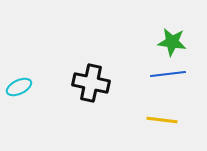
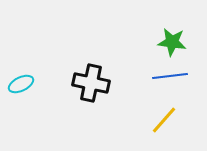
blue line: moved 2 px right, 2 px down
cyan ellipse: moved 2 px right, 3 px up
yellow line: moved 2 px right; rotated 56 degrees counterclockwise
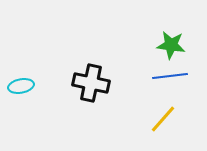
green star: moved 1 px left, 3 px down
cyan ellipse: moved 2 px down; rotated 15 degrees clockwise
yellow line: moved 1 px left, 1 px up
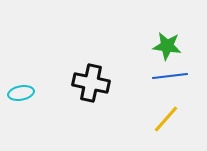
green star: moved 4 px left, 1 px down
cyan ellipse: moved 7 px down
yellow line: moved 3 px right
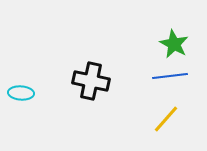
green star: moved 7 px right, 2 px up; rotated 20 degrees clockwise
black cross: moved 2 px up
cyan ellipse: rotated 15 degrees clockwise
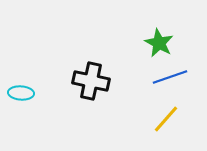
green star: moved 15 px left, 1 px up
blue line: moved 1 px down; rotated 12 degrees counterclockwise
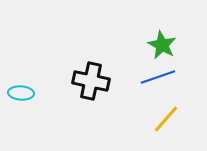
green star: moved 3 px right, 2 px down
blue line: moved 12 px left
